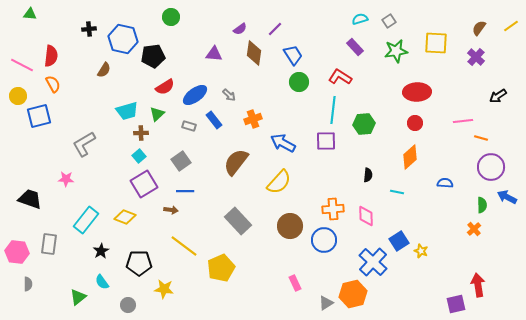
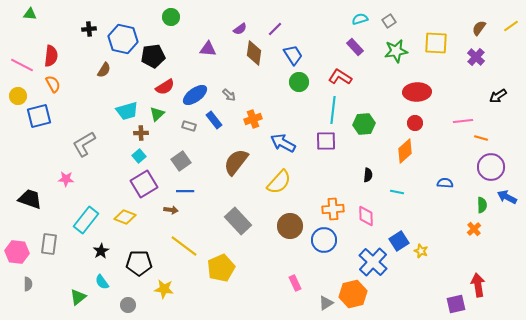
purple triangle at (214, 54): moved 6 px left, 5 px up
orange diamond at (410, 157): moved 5 px left, 6 px up
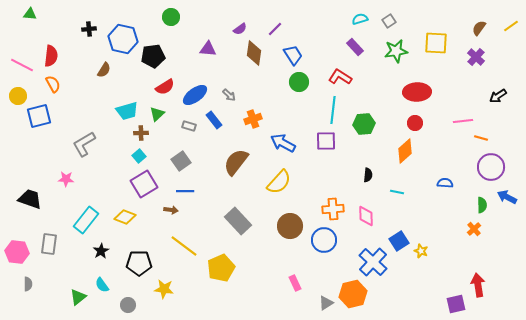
cyan semicircle at (102, 282): moved 3 px down
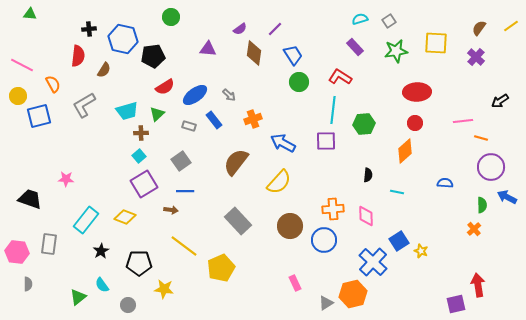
red semicircle at (51, 56): moved 27 px right
black arrow at (498, 96): moved 2 px right, 5 px down
gray L-shape at (84, 144): moved 39 px up
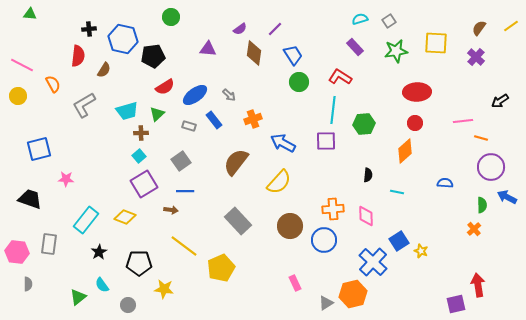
blue square at (39, 116): moved 33 px down
black star at (101, 251): moved 2 px left, 1 px down
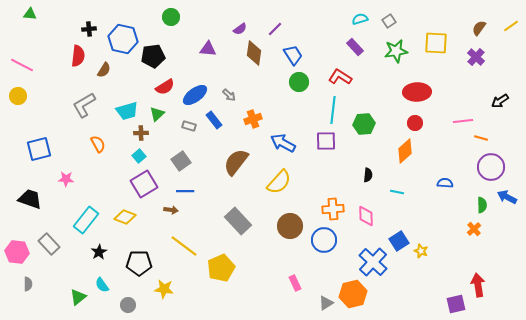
orange semicircle at (53, 84): moved 45 px right, 60 px down
gray rectangle at (49, 244): rotated 50 degrees counterclockwise
